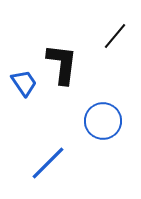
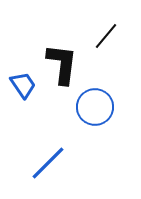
black line: moved 9 px left
blue trapezoid: moved 1 px left, 2 px down
blue circle: moved 8 px left, 14 px up
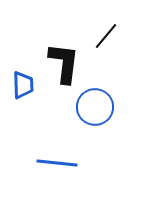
black L-shape: moved 2 px right, 1 px up
blue trapezoid: rotated 32 degrees clockwise
blue line: moved 9 px right; rotated 51 degrees clockwise
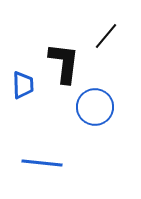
blue line: moved 15 px left
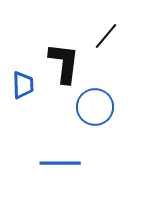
blue line: moved 18 px right; rotated 6 degrees counterclockwise
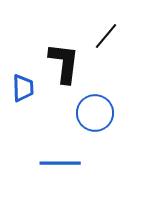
blue trapezoid: moved 3 px down
blue circle: moved 6 px down
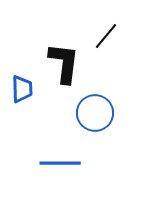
blue trapezoid: moved 1 px left, 1 px down
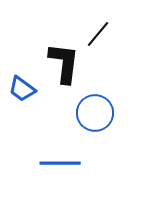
black line: moved 8 px left, 2 px up
blue trapezoid: rotated 128 degrees clockwise
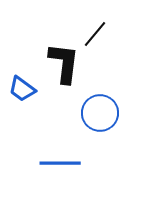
black line: moved 3 px left
blue circle: moved 5 px right
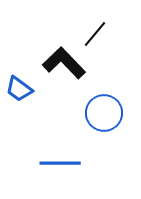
black L-shape: rotated 51 degrees counterclockwise
blue trapezoid: moved 3 px left
blue circle: moved 4 px right
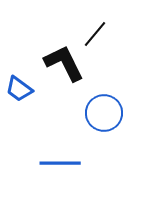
black L-shape: rotated 18 degrees clockwise
